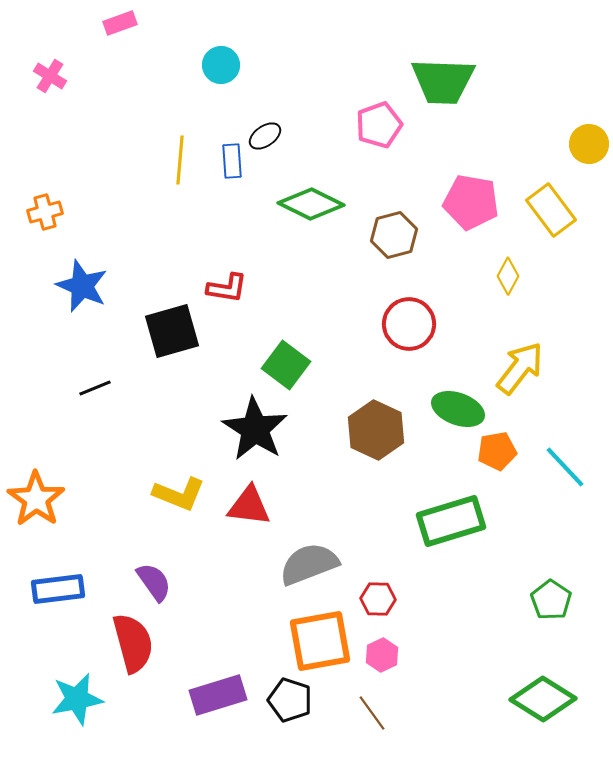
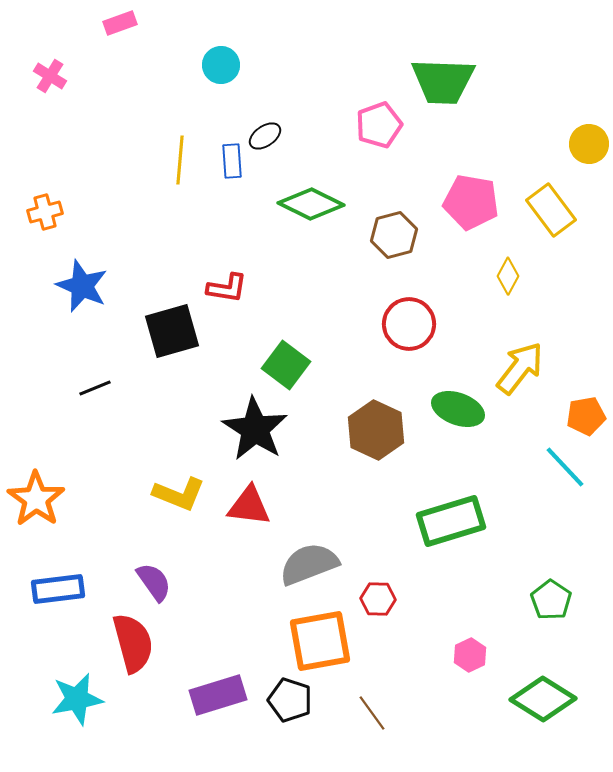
orange pentagon at (497, 451): moved 89 px right, 35 px up
pink hexagon at (382, 655): moved 88 px right
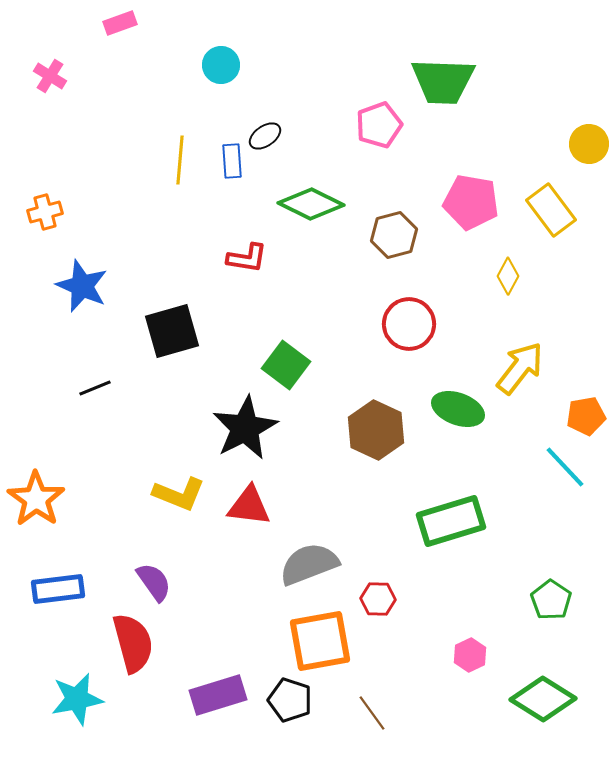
red L-shape at (227, 288): moved 20 px right, 30 px up
black star at (255, 429): moved 10 px left, 1 px up; rotated 12 degrees clockwise
